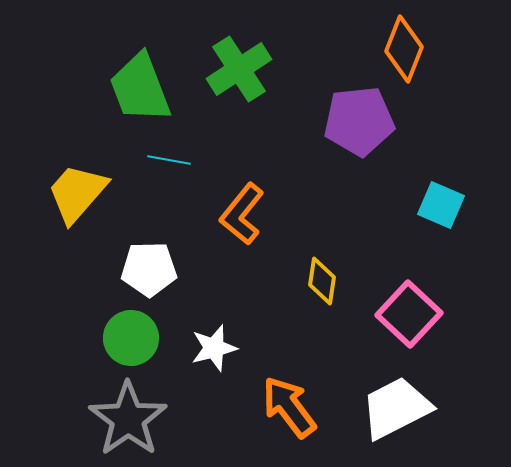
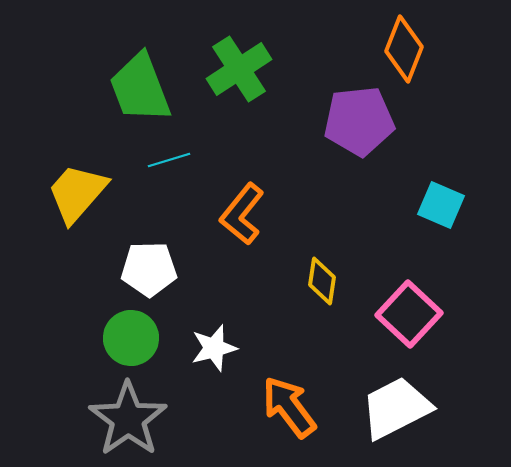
cyan line: rotated 27 degrees counterclockwise
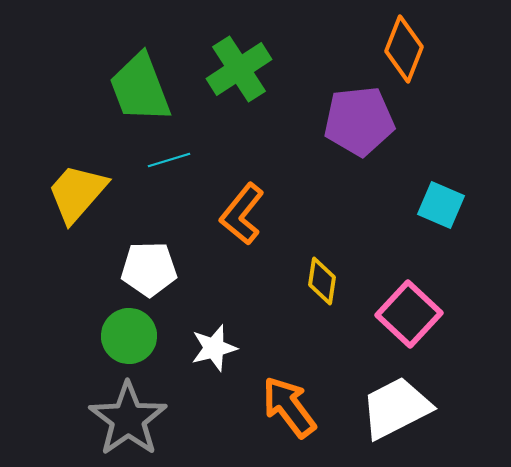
green circle: moved 2 px left, 2 px up
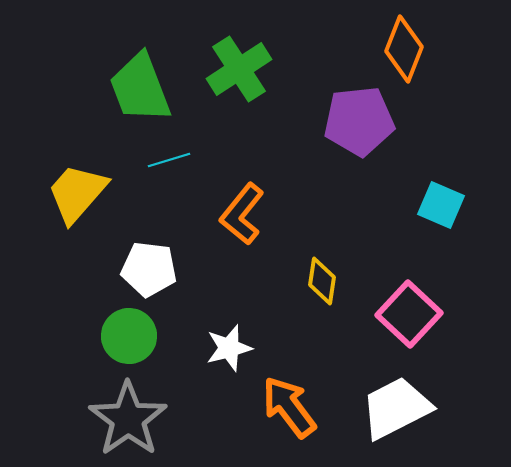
white pentagon: rotated 8 degrees clockwise
white star: moved 15 px right
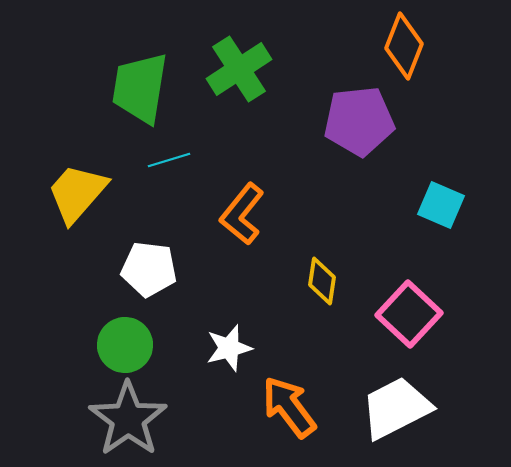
orange diamond: moved 3 px up
green trapezoid: rotated 30 degrees clockwise
green circle: moved 4 px left, 9 px down
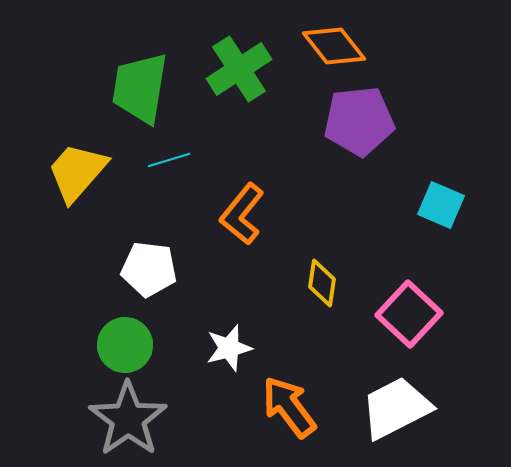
orange diamond: moved 70 px left; rotated 60 degrees counterclockwise
yellow trapezoid: moved 21 px up
yellow diamond: moved 2 px down
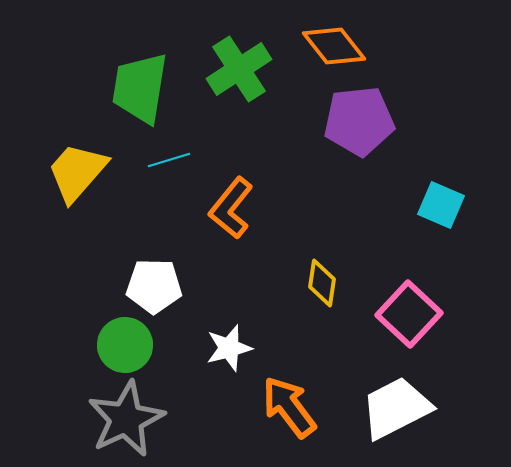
orange L-shape: moved 11 px left, 6 px up
white pentagon: moved 5 px right, 17 px down; rotated 6 degrees counterclockwise
gray star: moved 2 px left; rotated 10 degrees clockwise
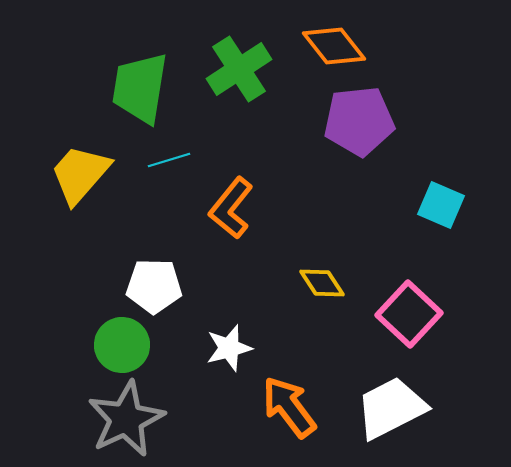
yellow trapezoid: moved 3 px right, 2 px down
yellow diamond: rotated 42 degrees counterclockwise
green circle: moved 3 px left
white trapezoid: moved 5 px left
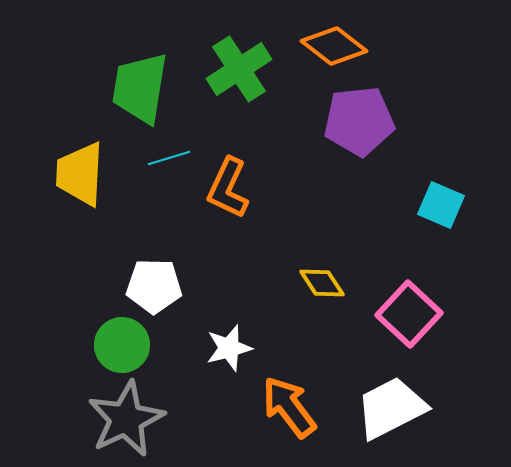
orange diamond: rotated 14 degrees counterclockwise
cyan line: moved 2 px up
yellow trapezoid: rotated 38 degrees counterclockwise
orange L-shape: moved 3 px left, 20 px up; rotated 14 degrees counterclockwise
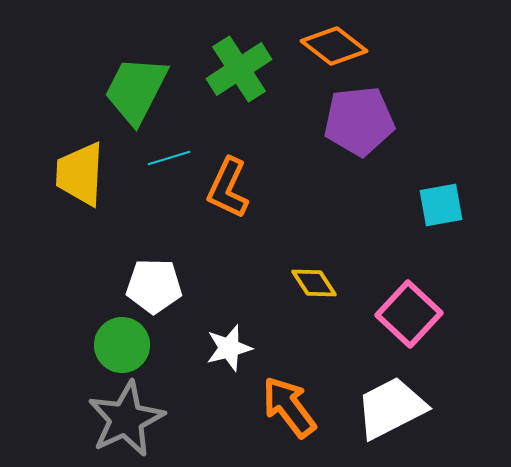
green trapezoid: moved 4 px left, 2 px down; rotated 18 degrees clockwise
cyan square: rotated 33 degrees counterclockwise
yellow diamond: moved 8 px left
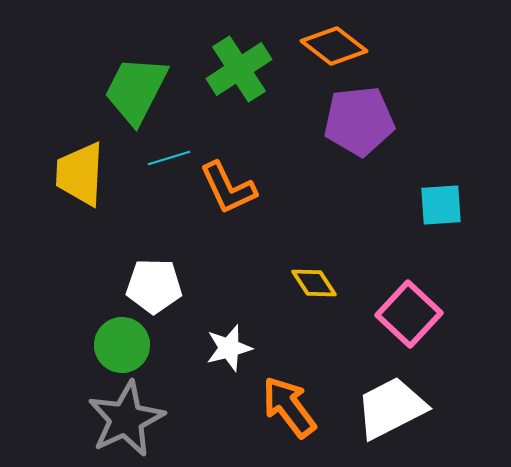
orange L-shape: rotated 50 degrees counterclockwise
cyan square: rotated 6 degrees clockwise
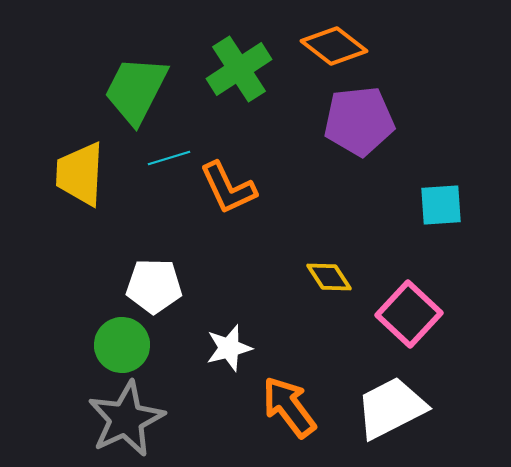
yellow diamond: moved 15 px right, 6 px up
